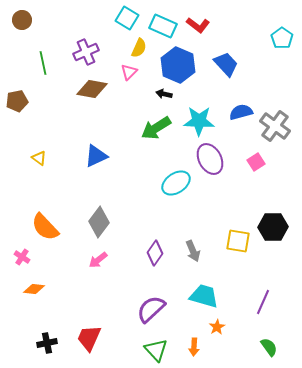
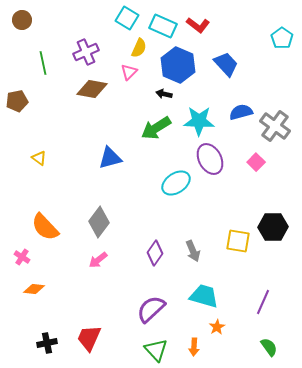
blue triangle at (96, 156): moved 14 px right, 2 px down; rotated 10 degrees clockwise
pink square at (256, 162): rotated 12 degrees counterclockwise
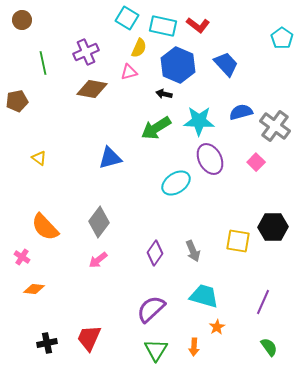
cyan rectangle at (163, 26): rotated 12 degrees counterclockwise
pink triangle at (129, 72): rotated 30 degrees clockwise
green triangle at (156, 350): rotated 15 degrees clockwise
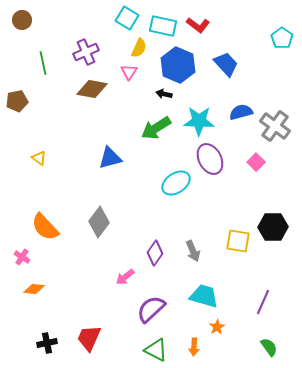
pink triangle at (129, 72): rotated 42 degrees counterclockwise
pink arrow at (98, 260): moved 27 px right, 17 px down
green triangle at (156, 350): rotated 35 degrees counterclockwise
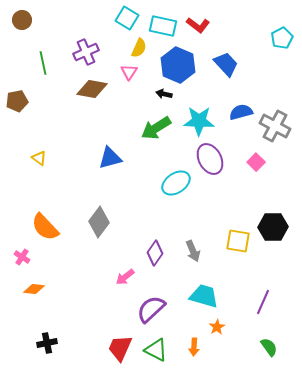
cyan pentagon at (282, 38): rotated 10 degrees clockwise
gray cross at (275, 126): rotated 8 degrees counterclockwise
red trapezoid at (89, 338): moved 31 px right, 10 px down
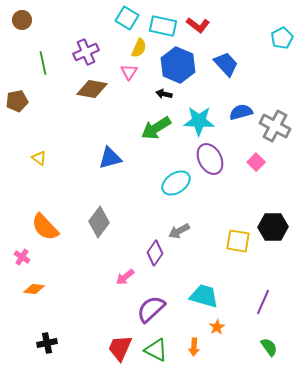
gray arrow at (193, 251): moved 14 px left, 20 px up; rotated 85 degrees clockwise
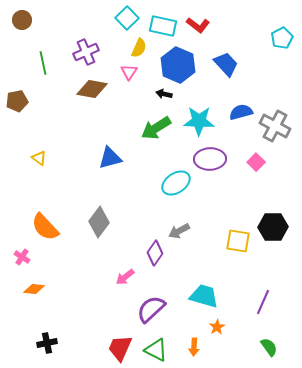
cyan square at (127, 18): rotated 15 degrees clockwise
purple ellipse at (210, 159): rotated 64 degrees counterclockwise
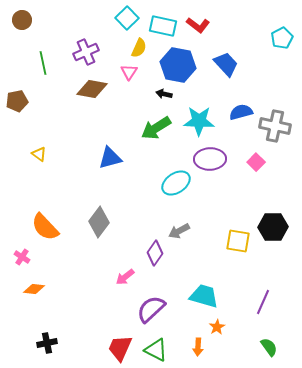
blue hexagon at (178, 65): rotated 12 degrees counterclockwise
gray cross at (275, 126): rotated 16 degrees counterclockwise
yellow triangle at (39, 158): moved 4 px up
orange arrow at (194, 347): moved 4 px right
